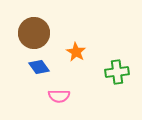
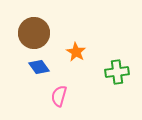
pink semicircle: rotated 105 degrees clockwise
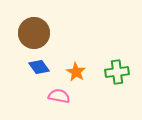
orange star: moved 20 px down
pink semicircle: rotated 85 degrees clockwise
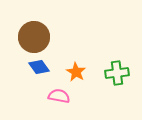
brown circle: moved 4 px down
green cross: moved 1 px down
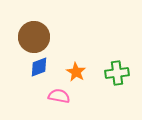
blue diamond: rotated 75 degrees counterclockwise
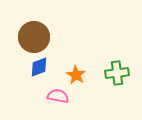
orange star: moved 3 px down
pink semicircle: moved 1 px left
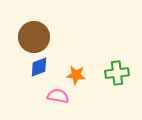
orange star: rotated 24 degrees counterclockwise
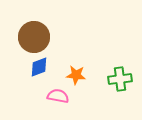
green cross: moved 3 px right, 6 px down
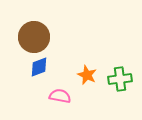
orange star: moved 11 px right; rotated 18 degrees clockwise
pink semicircle: moved 2 px right
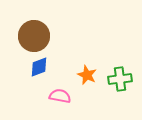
brown circle: moved 1 px up
